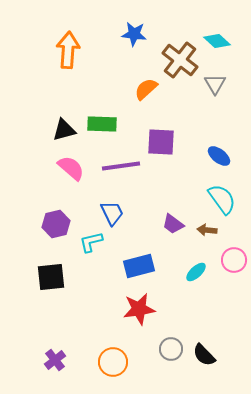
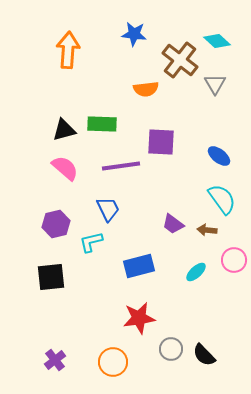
orange semicircle: rotated 145 degrees counterclockwise
pink semicircle: moved 6 px left
blue trapezoid: moved 4 px left, 4 px up
red star: moved 9 px down
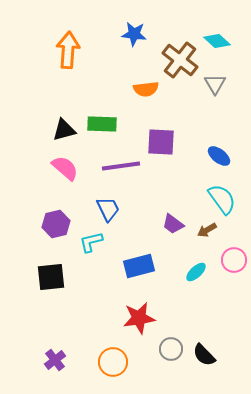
brown arrow: rotated 36 degrees counterclockwise
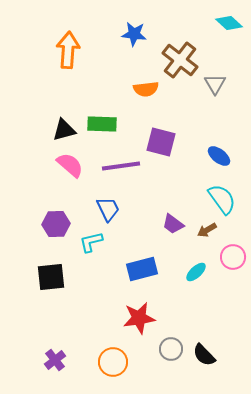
cyan diamond: moved 12 px right, 18 px up
purple square: rotated 12 degrees clockwise
pink semicircle: moved 5 px right, 3 px up
purple hexagon: rotated 12 degrees clockwise
pink circle: moved 1 px left, 3 px up
blue rectangle: moved 3 px right, 3 px down
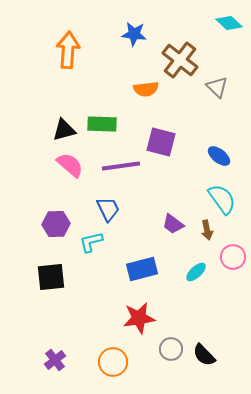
gray triangle: moved 2 px right, 3 px down; rotated 15 degrees counterclockwise
brown arrow: rotated 72 degrees counterclockwise
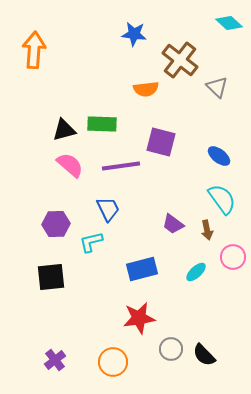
orange arrow: moved 34 px left
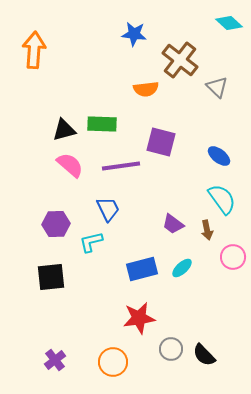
cyan ellipse: moved 14 px left, 4 px up
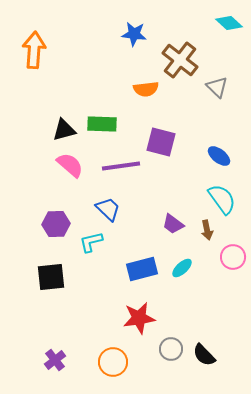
blue trapezoid: rotated 20 degrees counterclockwise
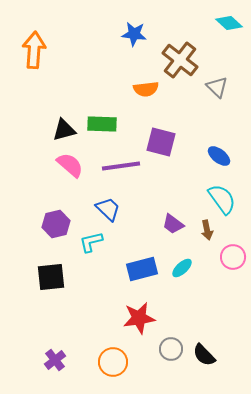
purple hexagon: rotated 12 degrees counterclockwise
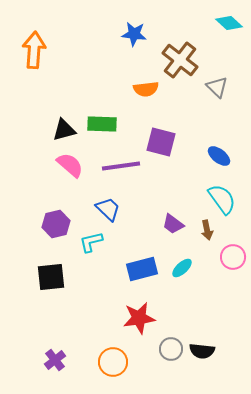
black semicircle: moved 2 px left, 4 px up; rotated 40 degrees counterclockwise
